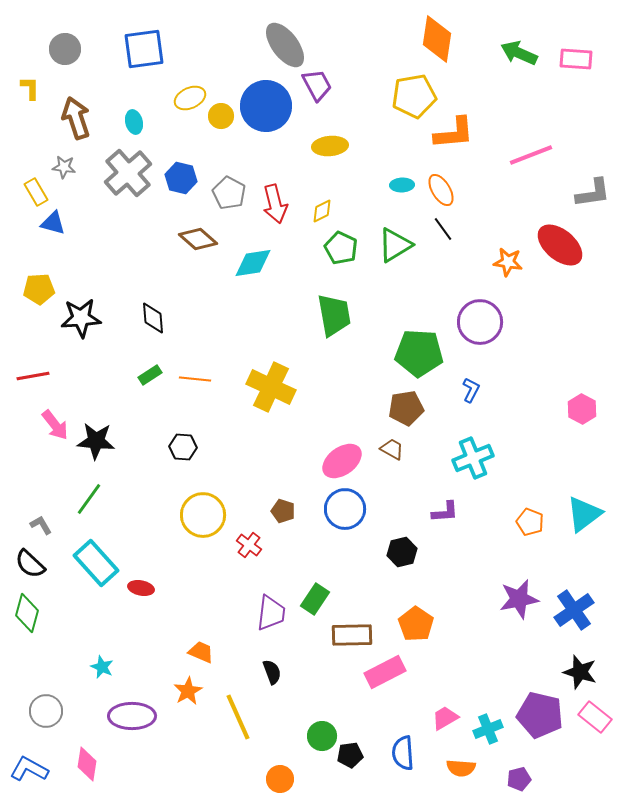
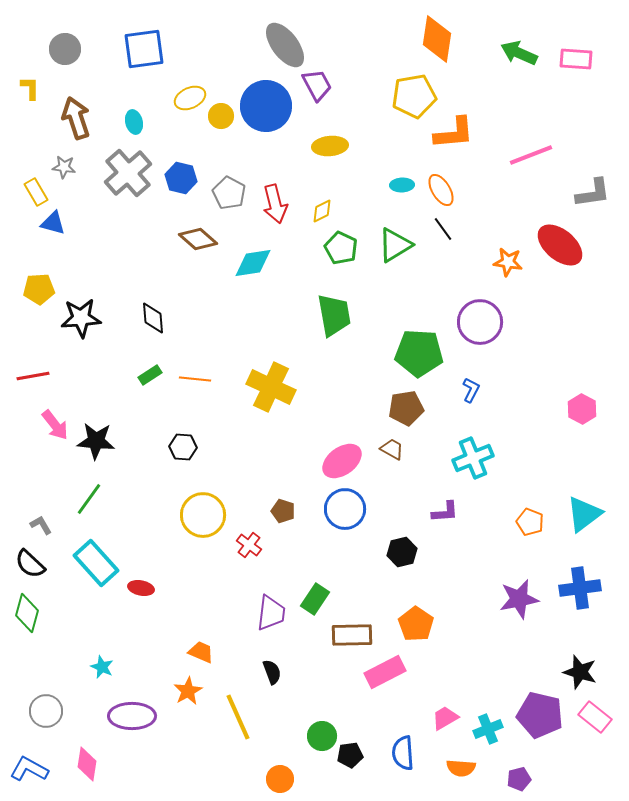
blue cross at (574, 610): moved 6 px right, 22 px up; rotated 27 degrees clockwise
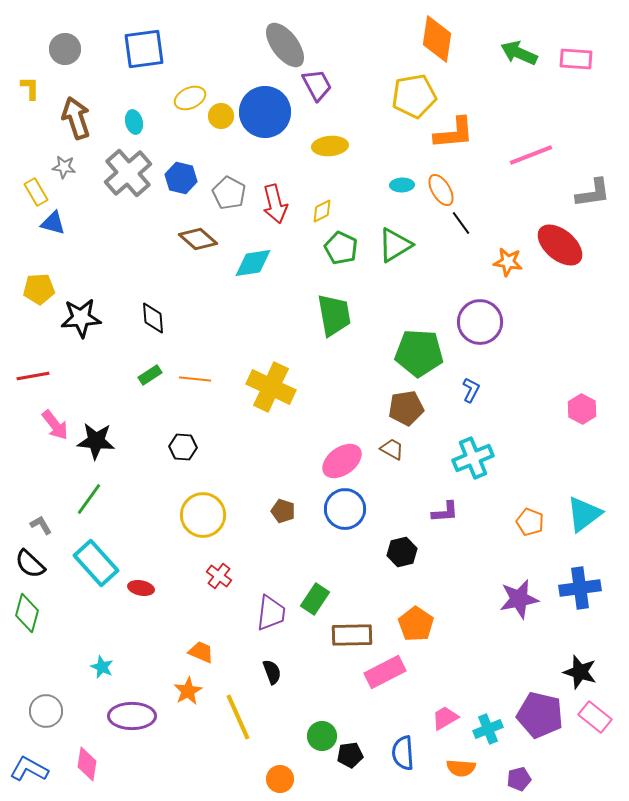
blue circle at (266, 106): moved 1 px left, 6 px down
black line at (443, 229): moved 18 px right, 6 px up
red cross at (249, 545): moved 30 px left, 31 px down
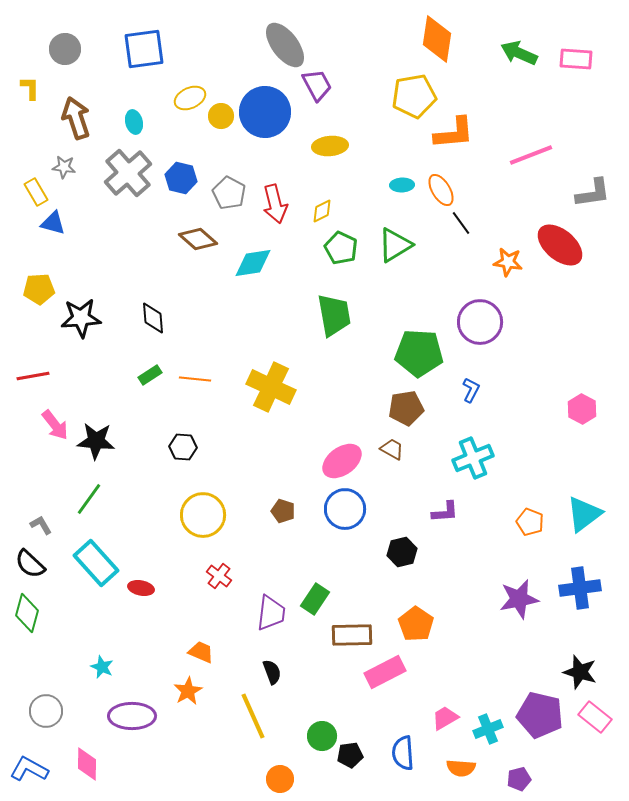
yellow line at (238, 717): moved 15 px right, 1 px up
pink diamond at (87, 764): rotated 8 degrees counterclockwise
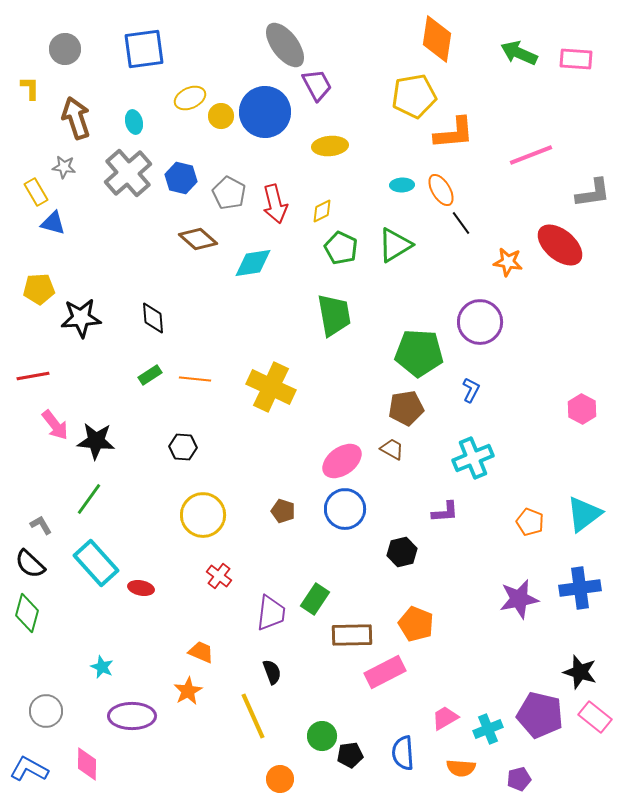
orange pentagon at (416, 624): rotated 12 degrees counterclockwise
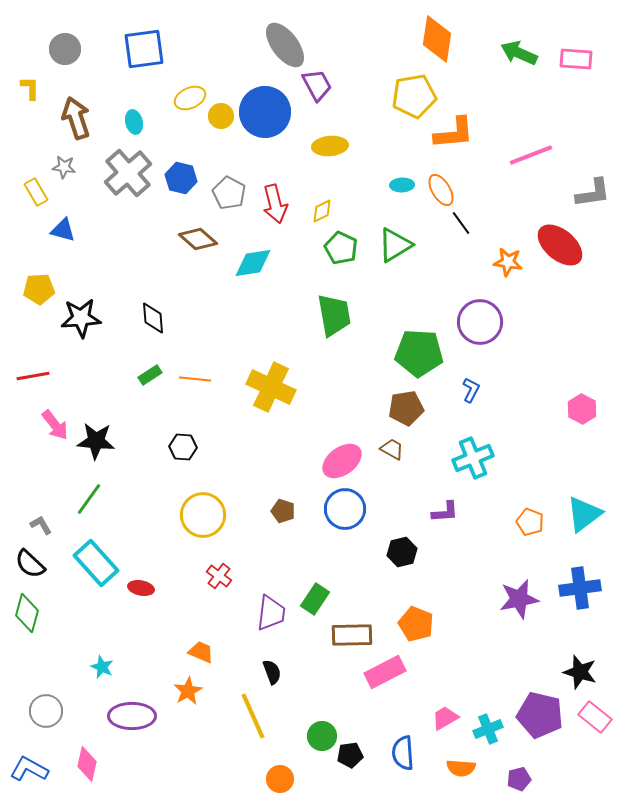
blue triangle at (53, 223): moved 10 px right, 7 px down
pink diamond at (87, 764): rotated 12 degrees clockwise
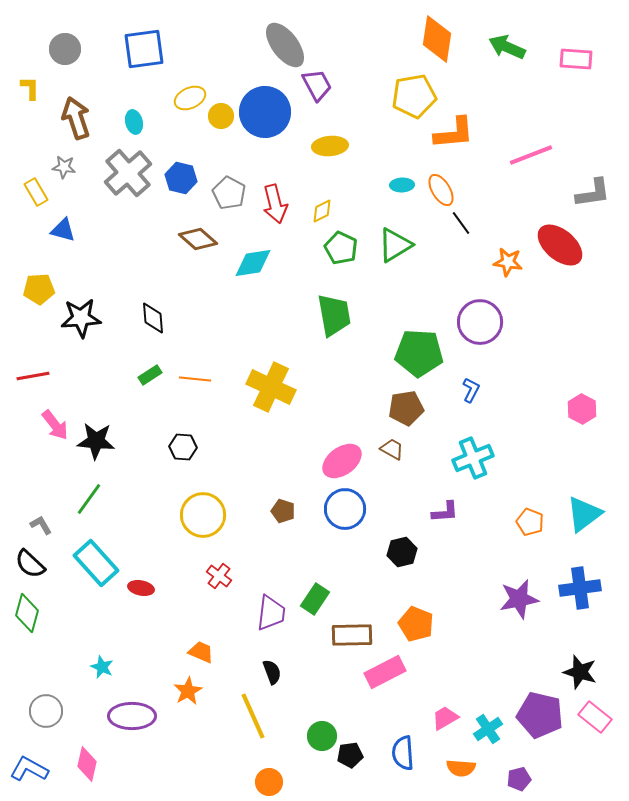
green arrow at (519, 53): moved 12 px left, 6 px up
cyan cross at (488, 729): rotated 12 degrees counterclockwise
orange circle at (280, 779): moved 11 px left, 3 px down
